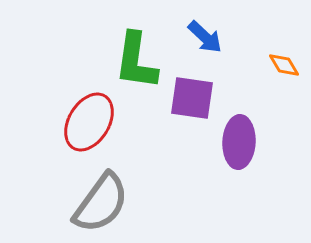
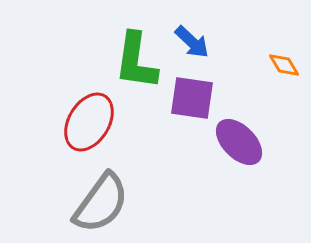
blue arrow: moved 13 px left, 5 px down
purple ellipse: rotated 48 degrees counterclockwise
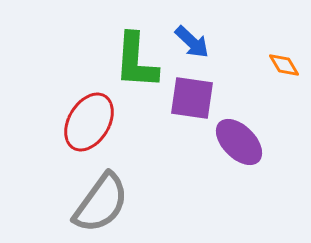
green L-shape: rotated 4 degrees counterclockwise
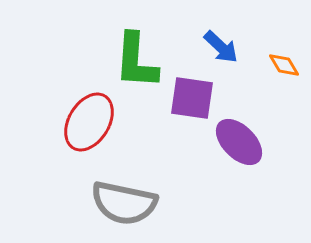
blue arrow: moved 29 px right, 5 px down
gray semicircle: moved 23 px right; rotated 66 degrees clockwise
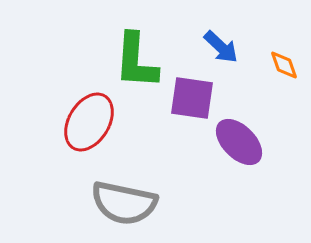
orange diamond: rotated 12 degrees clockwise
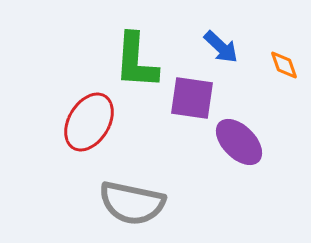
gray semicircle: moved 8 px right
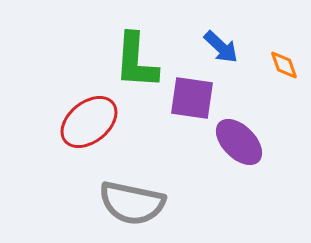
red ellipse: rotated 20 degrees clockwise
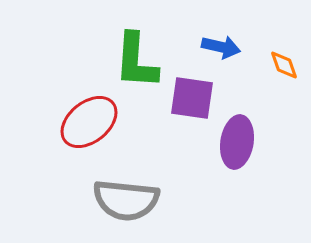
blue arrow: rotated 30 degrees counterclockwise
purple ellipse: moved 2 px left; rotated 54 degrees clockwise
gray semicircle: moved 6 px left, 3 px up; rotated 6 degrees counterclockwise
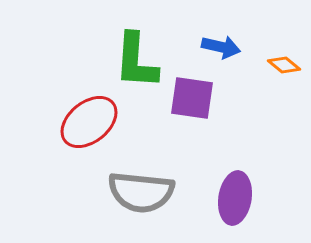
orange diamond: rotated 32 degrees counterclockwise
purple ellipse: moved 2 px left, 56 px down
gray semicircle: moved 15 px right, 8 px up
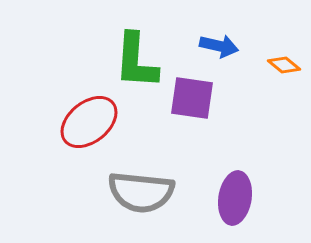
blue arrow: moved 2 px left, 1 px up
